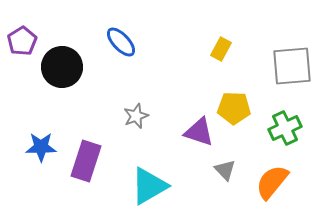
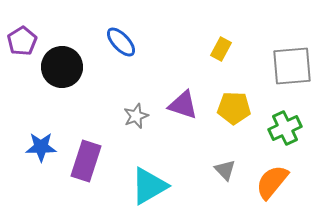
purple triangle: moved 16 px left, 27 px up
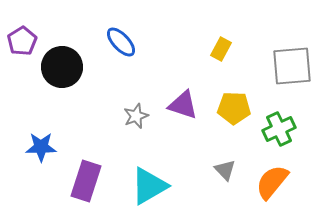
green cross: moved 6 px left, 1 px down
purple rectangle: moved 20 px down
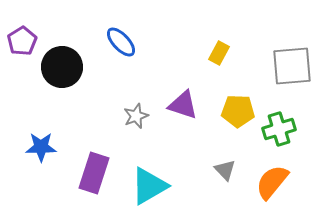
yellow rectangle: moved 2 px left, 4 px down
yellow pentagon: moved 4 px right, 3 px down
green cross: rotated 8 degrees clockwise
purple rectangle: moved 8 px right, 8 px up
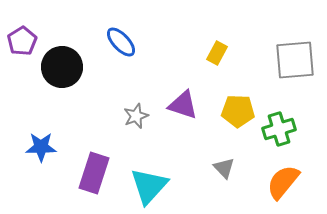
yellow rectangle: moved 2 px left
gray square: moved 3 px right, 6 px up
gray triangle: moved 1 px left, 2 px up
orange semicircle: moved 11 px right
cyan triangle: rotated 18 degrees counterclockwise
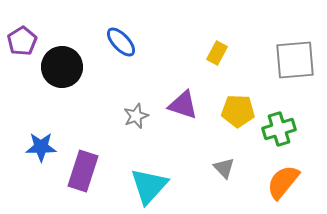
purple rectangle: moved 11 px left, 2 px up
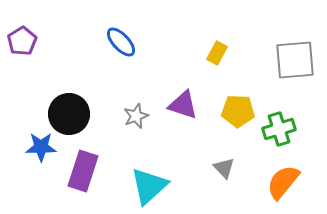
black circle: moved 7 px right, 47 px down
cyan triangle: rotated 6 degrees clockwise
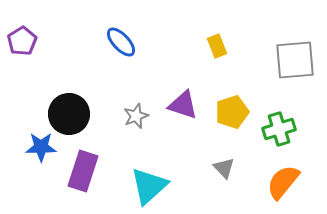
yellow rectangle: moved 7 px up; rotated 50 degrees counterclockwise
yellow pentagon: moved 6 px left, 1 px down; rotated 20 degrees counterclockwise
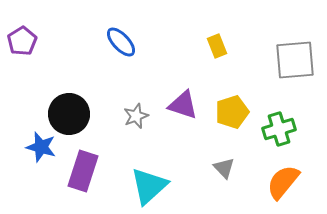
blue star: rotated 16 degrees clockwise
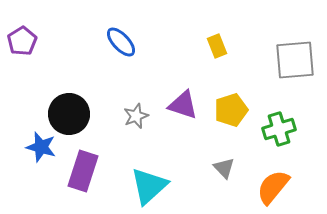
yellow pentagon: moved 1 px left, 2 px up
orange semicircle: moved 10 px left, 5 px down
